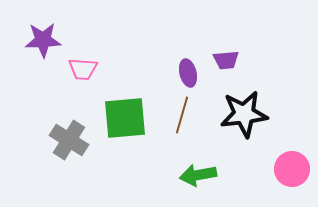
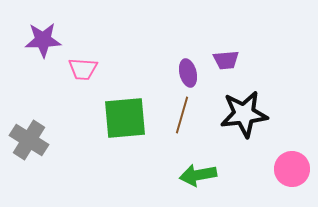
gray cross: moved 40 px left
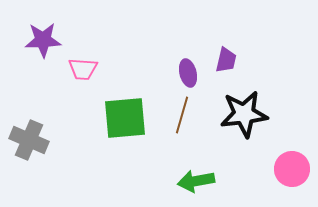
purple trapezoid: rotated 72 degrees counterclockwise
gray cross: rotated 9 degrees counterclockwise
green arrow: moved 2 px left, 6 px down
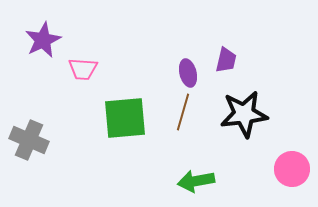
purple star: rotated 24 degrees counterclockwise
brown line: moved 1 px right, 3 px up
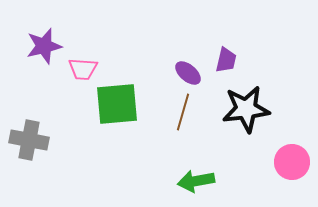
purple star: moved 1 px right, 6 px down; rotated 12 degrees clockwise
purple ellipse: rotated 36 degrees counterclockwise
black star: moved 2 px right, 5 px up
green square: moved 8 px left, 14 px up
gray cross: rotated 12 degrees counterclockwise
pink circle: moved 7 px up
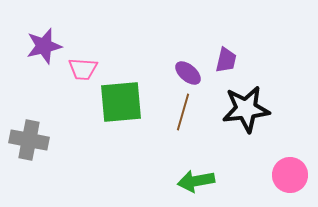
green square: moved 4 px right, 2 px up
pink circle: moved 2 px left, 13 px down
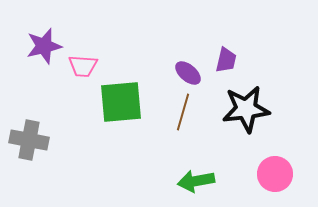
pink trapezoid: moved 3 px up
pink circle: moved 15 px left, 1 px up
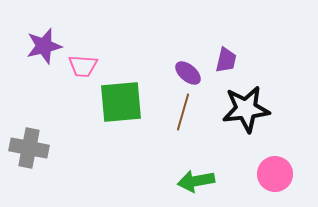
gray cross: moved 8 px down
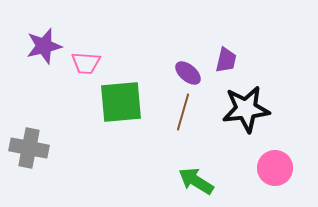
pink trapezoid: moved 3 px right, 3 px up
pink circle: moved 6 px up
green arrow: rotated 42 degrees clockwise
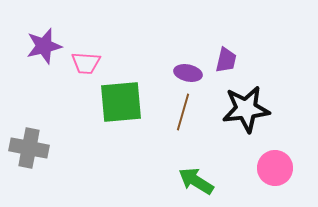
purple ellipse: rotated 28 degrees counterclockwise
